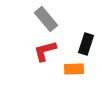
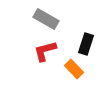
gray rectangle: rotated 20 degrees counterclockwise
orange rectangle: rotated 48 degrees clockwise
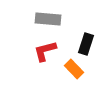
gray rectangle: moved 2 px right; rotated 25 degrees counterclockwise
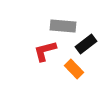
gray rectangle: moved 15 px right, 7 px down
black rectangle: rotated 35 degrees clockwise
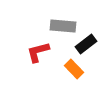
red L-shape: moved 7 px left, 1 px down
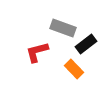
gray rectangle: moved 2 px down; rotated 15 degrees clockwise
red L-shape: moved 1 px left
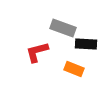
black rectangle: rotated 40 degrees clockwise
orange rectangle: rotated 24 degrees counterclockwise
